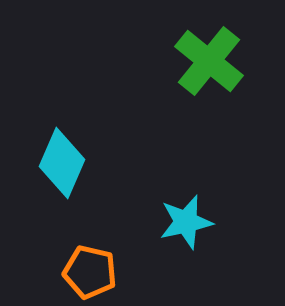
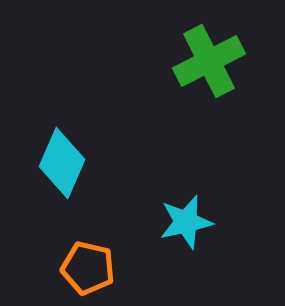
green cross: rotated 24 degrees clockwise
orange pentagon: moved 2 px left, 4 px up
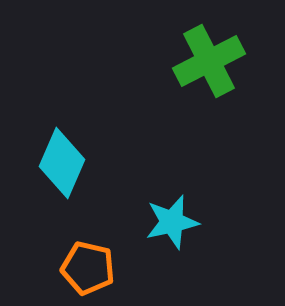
cyan star: moved 14 px left
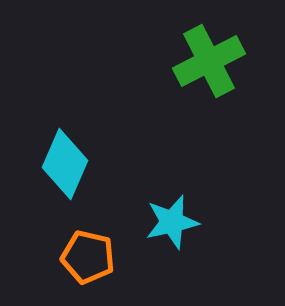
cyan diamond: moved 3 px right, 1 px down
orange pentagon: moved 11 px up
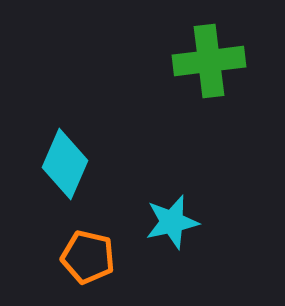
green cross: rotated 20 degrees clockwise
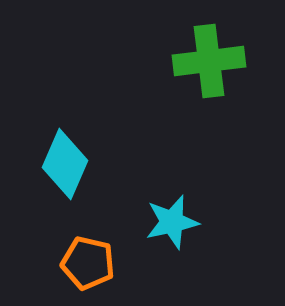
orange pentagon: moved 6 px down
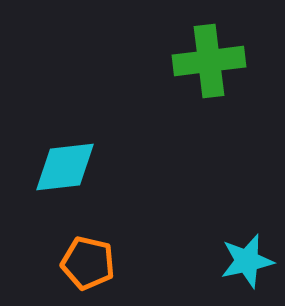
cyan diamond: moved 3 px down; rotated 60 degrees clockwise
cyan star: moved 75 px right, 39 px down
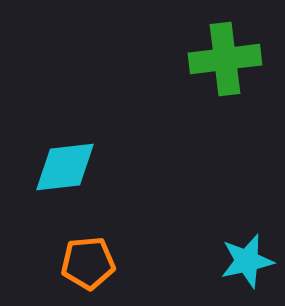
green cross: moved 16 px right, 2 px up
orange pentagon: rotated 18 degrees counterclockwise
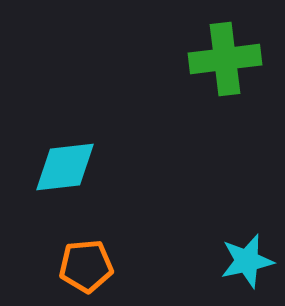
orange pentagon: moved 2 px left, 3 px down
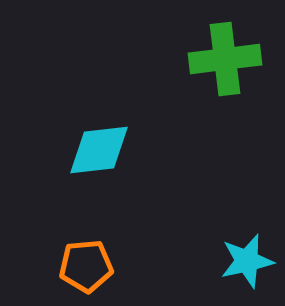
cyan diamond: moved 34 px right, 17 px up
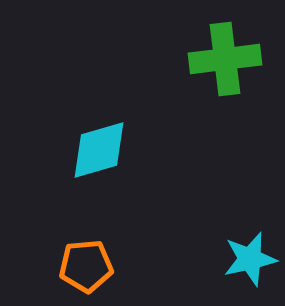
cyan diamond: rotated 10 degrees counterclockwise
cyan star: moved 3 px right, 2 px up
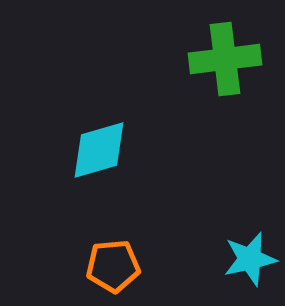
orange pentagon: moved 27 px right
